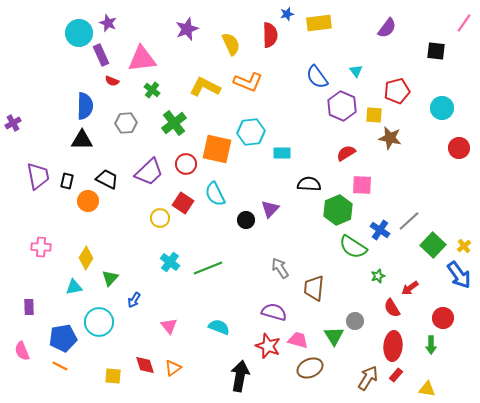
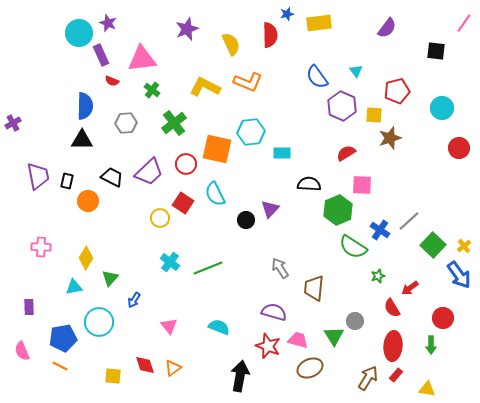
brown star at (390, 138): rotated 30 degrees counterclockwise
black trapezoid at (107, 179): moved 5 px right, 2 px up
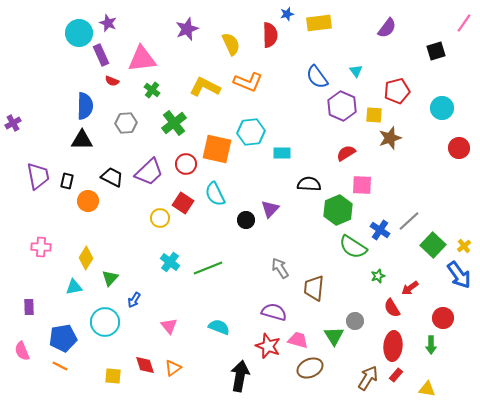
black square at (436, 51): rotated 24 degrees counterclockwise
cyan circle at (99, 322): moved 6 px right
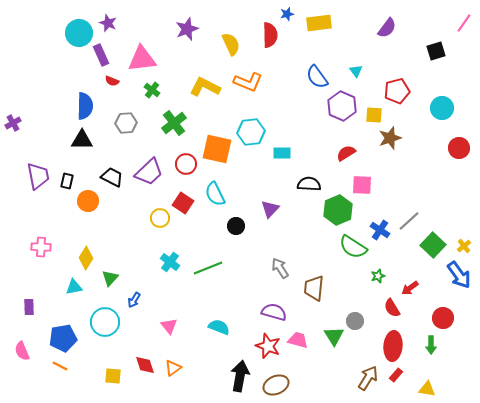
black circle at (246, 220): moved 10 px left, 6 px down
brown ellipse at (310, 368): moved 34 px left, 17 px down
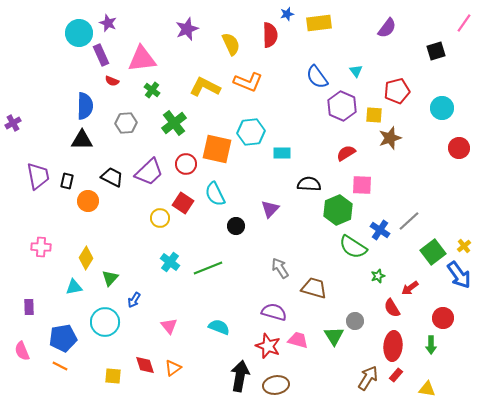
green square at (433, 245): moved 7 px down; rotated 10 degrees clockwise
brown trapezoid at (314, 288): rotated 100 degrees clockwise
brown ellipse at (276, 385): rotated 15 degrees clockwise
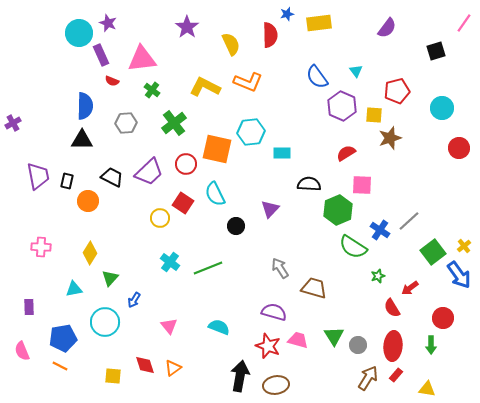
purple star at (187, 29): moved 2 px up; rotated 15 degrees counterclockwise
yellow diamond at (86, 258): moved 4 px right, 5 px up
cyan triangle at (74, 287): moved 2 px down
gray circle at (355, 321): moved 3 px right, 24 px down
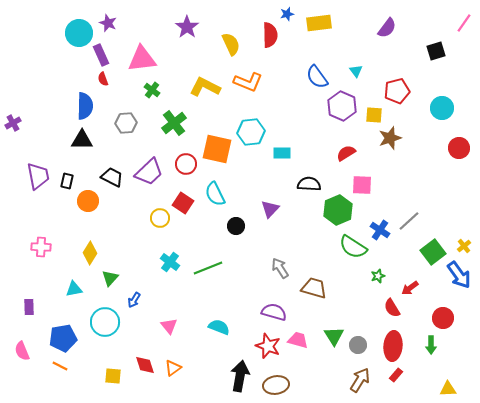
red semicircle at (112, 81): moved 9 px left, 2 px up; rotated 48 degrees clockwise
brown arrow at (368, 378): moved 8 px left, 2 px down
yellow triangle at (427, 389): moved 21 px right; rotated 12 degrees counterclockwise
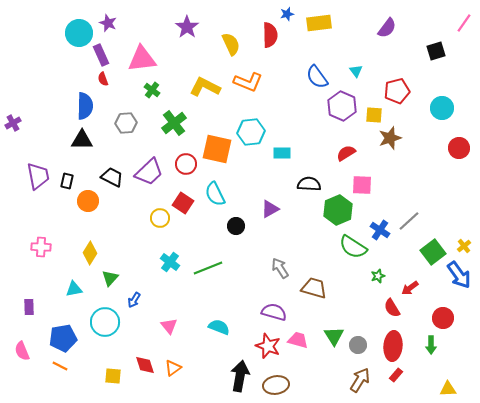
purple triangle at (270, 209): rotated 18 degrees clockwise
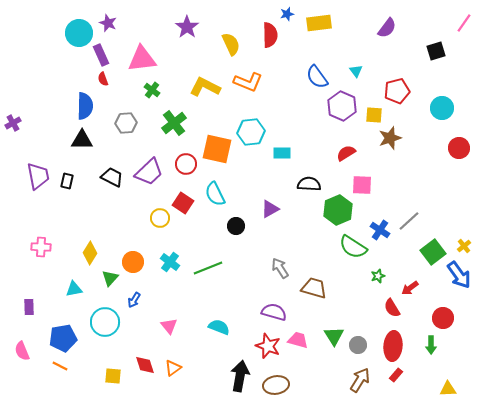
orange circle at (88, 201): moved 45 px right, 61 px down
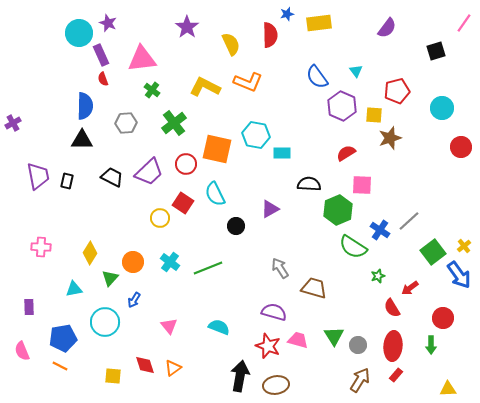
cyan hexagon at (251, 132): moved 5 px right, 3 px down; rotated 16 degrees clockwise
red circle at (459, 148): moved 2 px right, 1 px up
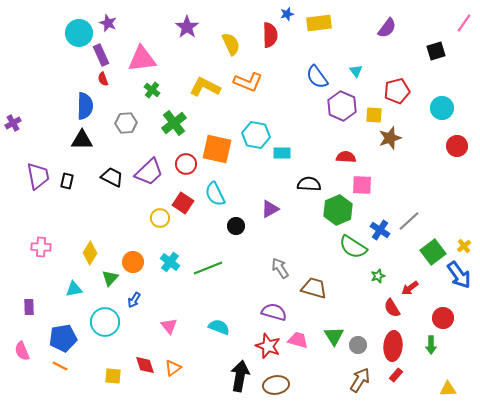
red circle at (461, 147): moved 4 px left, 1 px up
red semicircle at (346, 153): moved 4 px down; rotated 36 degrees clockwise
